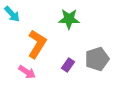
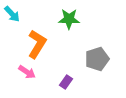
purple rectangle: moved 2 px left, 17 px down
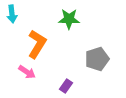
cyan arrow: rotated 36 degrees clockwise
purple rectangle: moved 4 px down
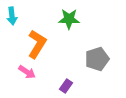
cyan arrow: moved 2 px down
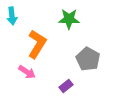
gray pentagon: moved 9 px left; rotated 25 degrees counterclockwise
purple rectangle: rotated 16 degrees clockwise
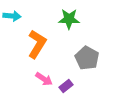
cyan arrow: rotated 78 degrees counterclockwise
gray pentagon: moved 1 px left, 1 px up
pink arrow: moved 17 px right, 7 px down
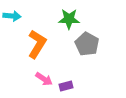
gray pentagon: moved 14 px up
purple rectangle: rotated 24 degrees clockwise
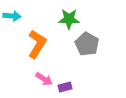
purple rectangle: moved 1 px left, 1 px down
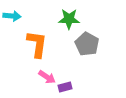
orange L-shape: rotated 24 degrees counterclockwise
pink arrow: moved 3 px right, 2 px up
